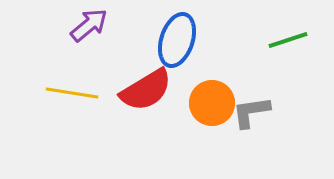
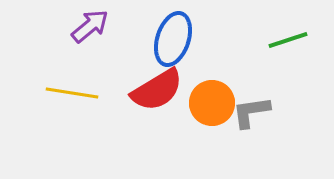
purple arrow: moved 1 px right, 1 px down
blue ellipse: moved 4 px left, 1 px up
red semicircle: moved 11 px right
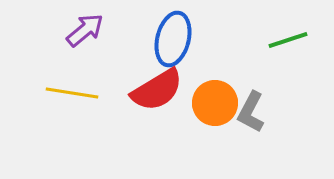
purple arrow: moved 5 px left, 4 px down
blue ellipse: rotated 4 degrees counterclockwise
orange circle: moved 3 px right
gray L-shape: rotated 54 degrees counterclockwise
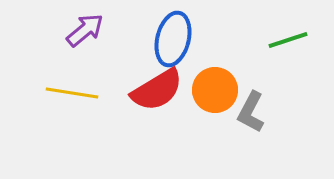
orange circle: moved 13 px up
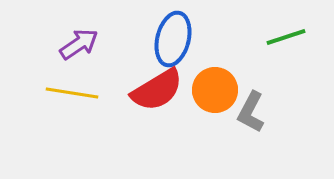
purple arrow: moved 6 px left, 14 px down; rotated 6 degrees clockwise
green line: moved 2 px left, 3 px up
